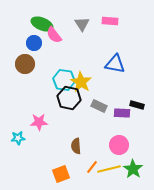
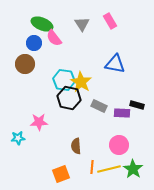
pink rectangle: rotated 56 degrees clockwise
pink semicircle: moved 3 px down
orange line: rotated 32 degrees counterclockwise
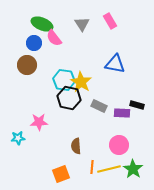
brown circle: moved 2 px right, 1 px down
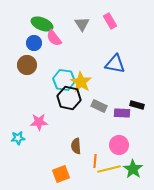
orange line: moved 3 px right, 6 px up
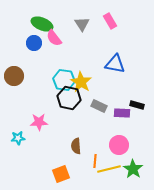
brown circle: moved 13 px left, 11 px down
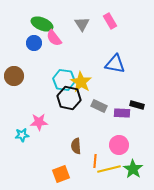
cyan star: moved 4 px right, 3 px up
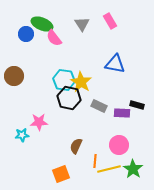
blue circle: moved 8 px left, 9 px up
brown semicircle: rotated 28 degrees clockwise
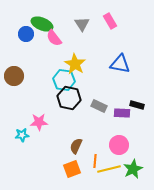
blue triangle: moved 5 px right
yellow star: moved 6 px left, 18 px up
green star: rotated 12 degrees clockwise
orange square: moved 11 px right, 5 px up
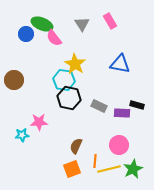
brown circle: moved 4 px down
